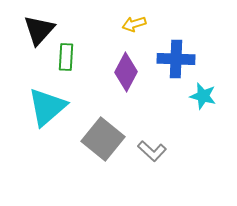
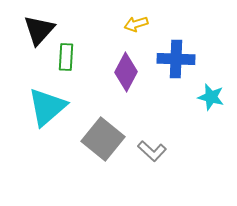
yellow arrow: moved 2 px right
cyan star: moved 8 px right, 1 px down
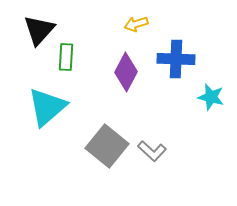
gray square: moved 4 px right, 7 px down
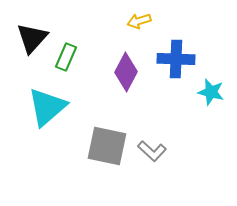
yellow arrow: moved 3 px right, 3 px up
black triangle: moved 7 px left, 8 px down
green rectangle: rotated 20 degrees clockwise
cyan star: moved 5 px up
gray square: rotated 27 degrees counterclockwise
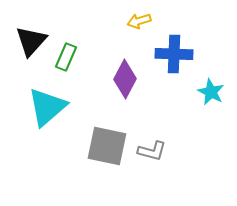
black triangle: moved 1 px left, 3 px down
blue cross: moved 2 px left, 5 px up
purple diamond: moved 1 px left, 7 px down
cyan star: rotated 12 degrees clockwise
gray L-shape: rotated 28 degrees counterclockwise
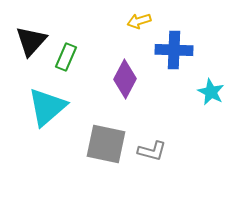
blue cross: moved 4 px up
gray square: moved 1 px left, 2 px up
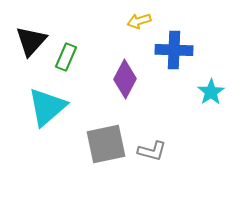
cyan star: rotated 12 degrees clockwise
gray square: rotated 24 degrees counterclockwise
